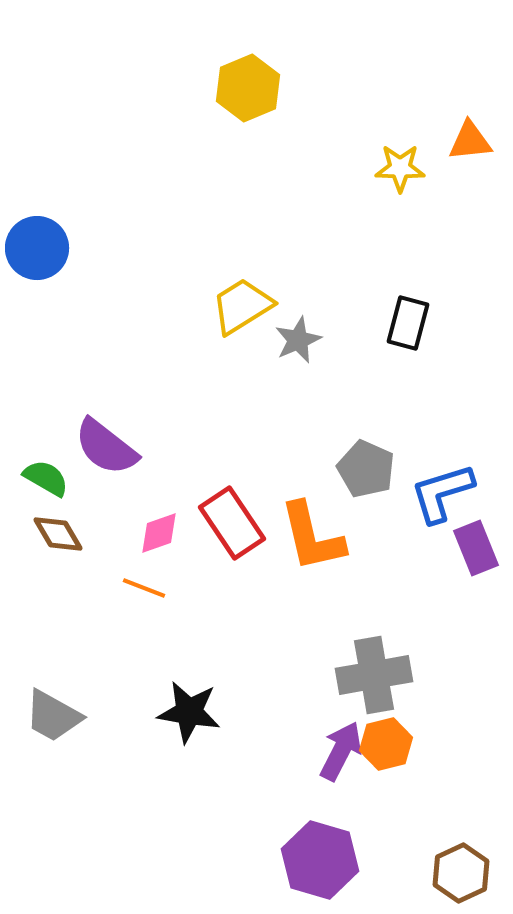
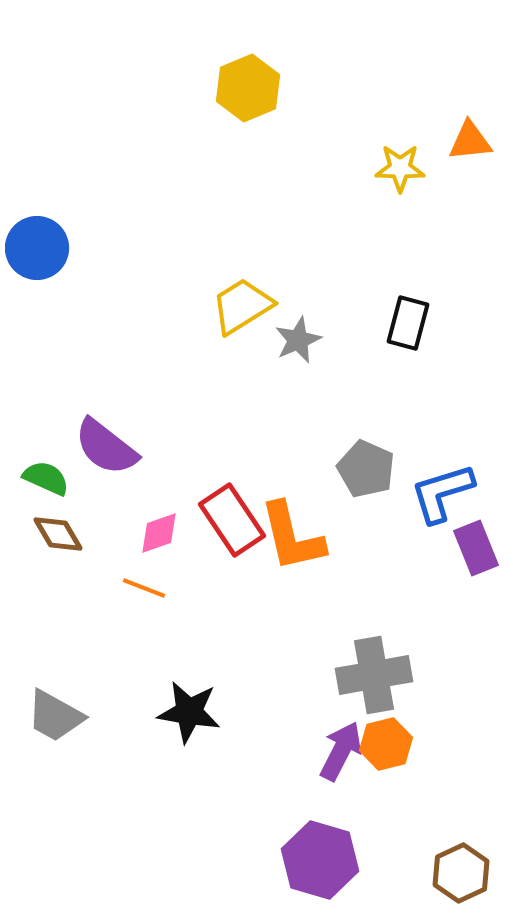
green semicircle: rotated 6 degrees counterclockwise
red rectangle: moved 3 px up
orange L-shape: moved 20 px left
gray trapezoid: moved 2 px right
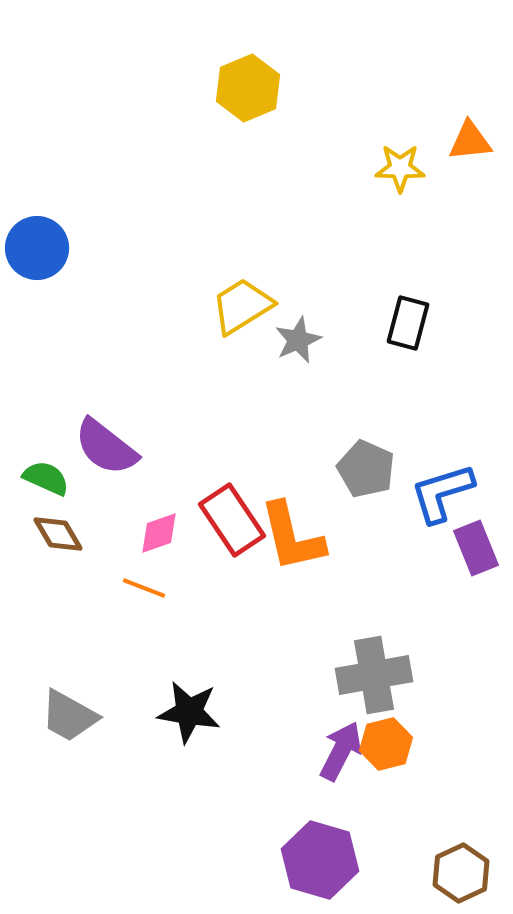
gray trapezoid: moved 14 px right
